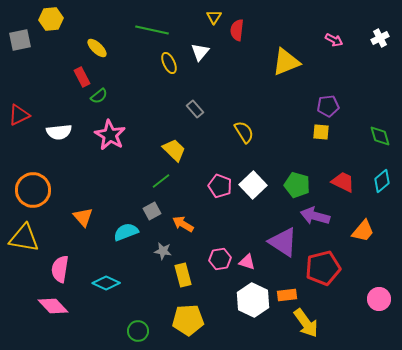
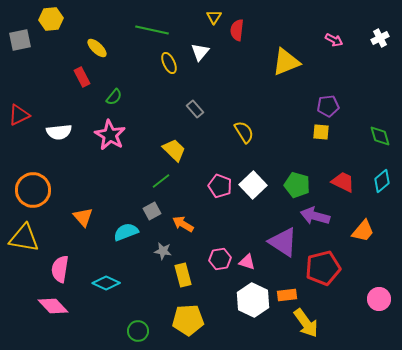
green semicircle at (99, 96): moved 15 px right, 1 px down; rotated 12 degrees counterclockwise
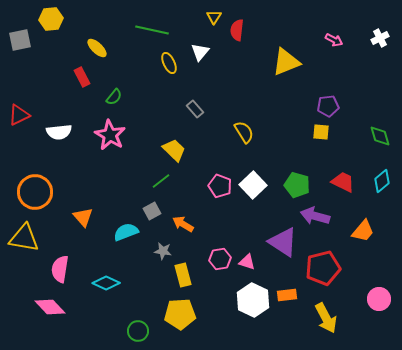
orange circle at (33, 190): moved 2 px right, 2 px down
pink diamond at (53, 306): moved 3 px left, 1 px down
yellow pentagon at (188, 320): moved 8 px left, 6 px up
yellow arrow at (306, 323): moved 20 px right, 5 px up; rotated 8 degrees clockwise
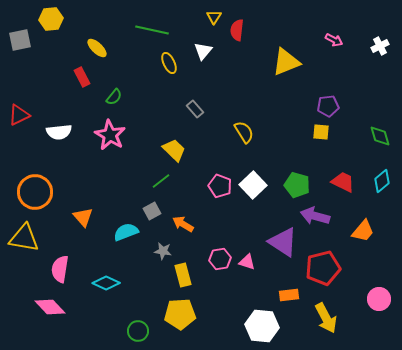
white cross at (380, 38): moved 8 px down
white triangle at (200, 52): moved 3 px right, 1 px up
orange rectangle at (287, 295): moved 2 px right
white hexagon at (253, 300): moved 9 px right, 26 px down; rotated 20 degrees counterclockwise
